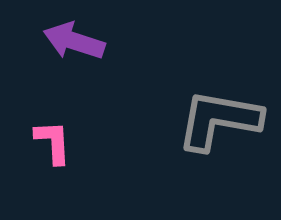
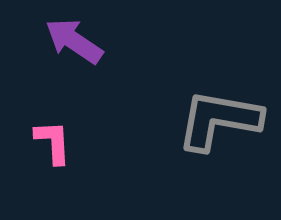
purple arrow: rotated 16 degrees clockwise
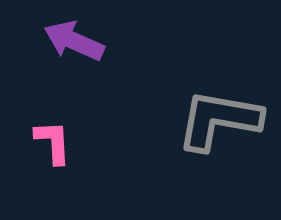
purple arrow: rotated 10 degrees counterclockwise
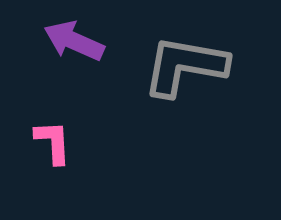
gray L-shape: moved 34 px left, 54 px up
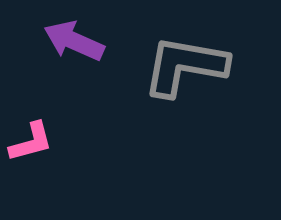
pink L-shape: moved 22 px left; rotated 78 degrees clockwise
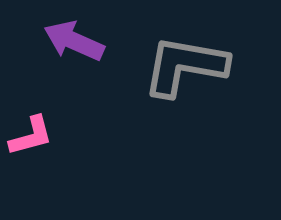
pink L-shape: moved 6 px up
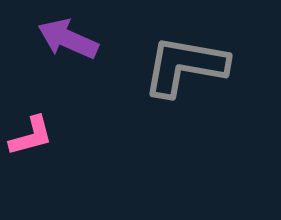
purple arrow: moved 6 px left, 2 px up
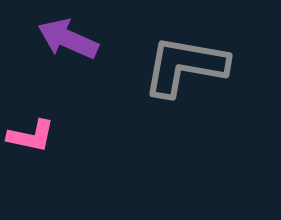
pink L-shape: rotated 27 degrees clockwise
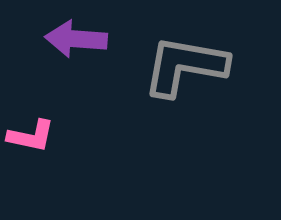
purple arrow: moved 8 px right; rotated 20 degrees counterclockwise
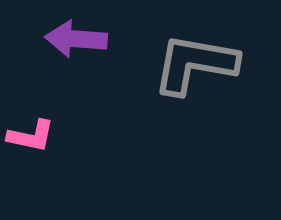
gray L-shape: moved 10 px right, 2 px up
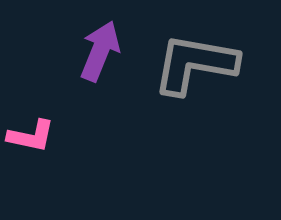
purple arrow: moved 24 px right, 12 px down; rotated 108 degrees clockwise
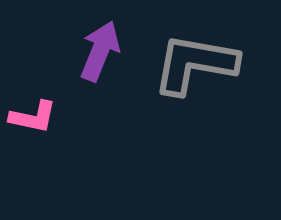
pink L-shape: moved 2 px right, 19 px up
